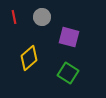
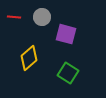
red line: rotated 72 degrees counterclockwise
purple square: moved 3 px left, 3 px up
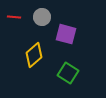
yellow diamond: moved 5 px right, 3 px up
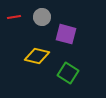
red line: rotated 16 degrees counterclockwise
yellow diamond: moved 3 px right, 1 px down; rotated 55 degrees clockwise
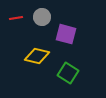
red line: moved 2 px right, 1 px down
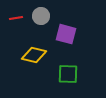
gray circle: moved 1 px left, 1 px up
yellow diamond: moved 3 px left, 1 px up
green square: moved 1 px down; rotated 30 degrees counterclockwise
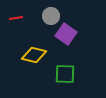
gray circle: moved 10 px right
purple square: rotated 20 degrees clockwise
green square: moved 3 px left
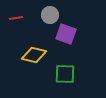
gray circle: moved 1 px left, 1 px up
purple square: rotated 15 degrees counterclockwise
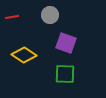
red line: moved 4 px left, 1 px up
purple square: moved 9 px down
yellow diamond: moved 10 px left; rotated 20 degrees clockwise
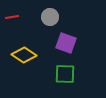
gray circle: moved 2 px down
